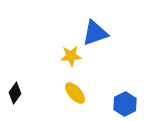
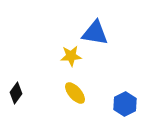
blue triangle: rotated 28 degrees clockwise
black diamond: moved 1 px right
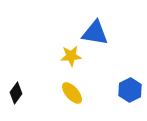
yellow ellipse: moved 3 px left
blue hexagon: moved 5 px right, 14 px up
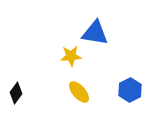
yellow ellipse: moved 7 px right, 1 px up
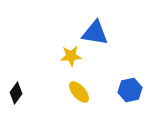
blue hexagon: rotated 15 degrees clockwise
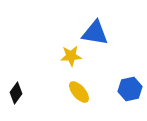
blue hexagon: moved 1 px up
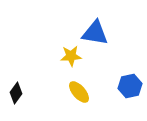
blue hexagon: moved 3 px up
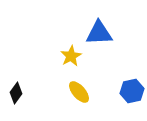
blue triangle: moved 4 px right; rotated 12 degrees counterclockwise
yellow star: rotated 25 degrees counterclockwise
blue hexagon: moved 2 px right, 5 px down
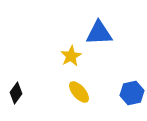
blue hexagon: moved 2 px down
